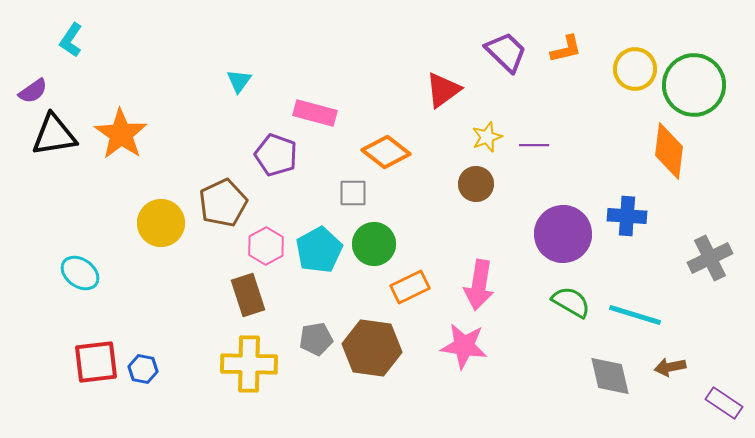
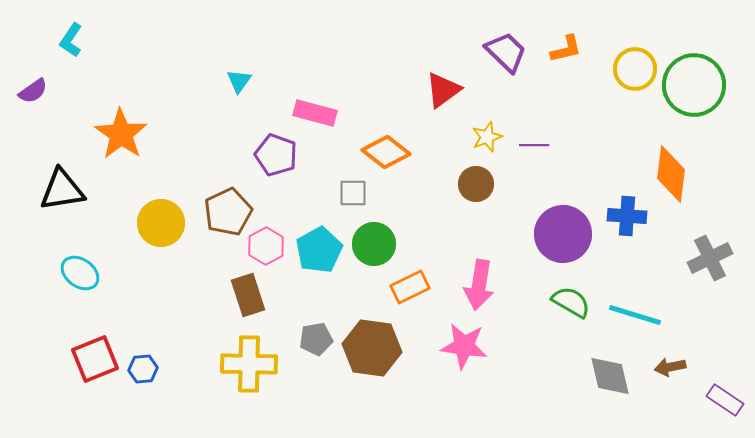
black triangle at (54, 135): moved 8 px right, 55 px down
orange diamond at (669, 151): moved 2 px right, 23 px down
brown pentagon at (223, 203): moved 5 px right, 9 px down
red square at (96, 362): moved 1 px left, 3 px up; rotated 15 degrees counterclockwise
blue hexagon at (143, 369): rotated 16 degrees counterclockwise
purple rectangle at (724, 403): moved 1 px right, 3 px up
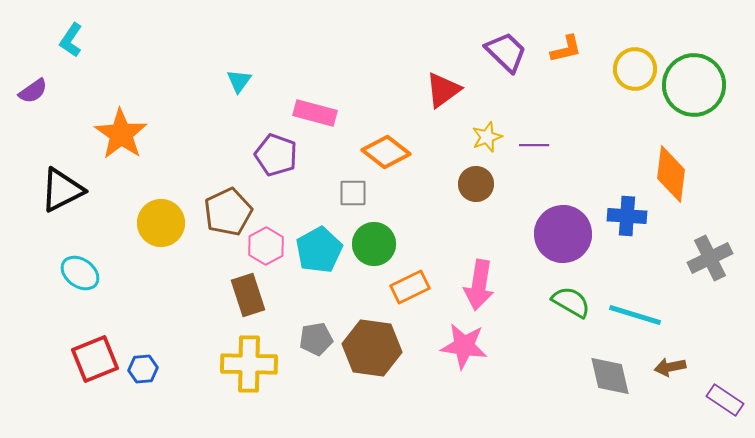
black triangle at (62, 190): rotated 18 degrees counterclockwise
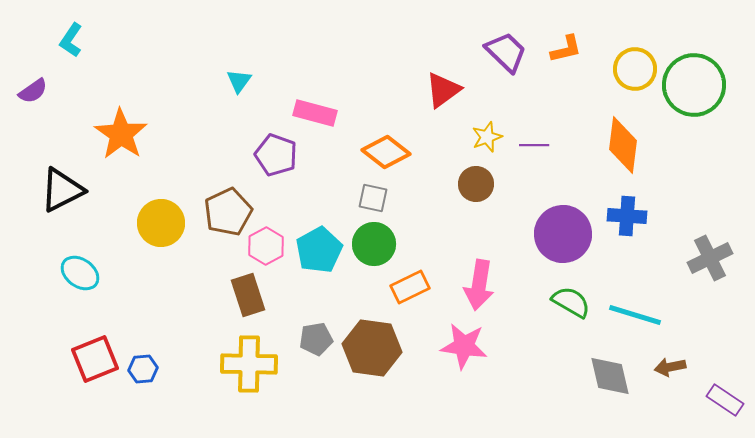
orange diamond at (671, 174): moved 48 px left, 29 px up
gray square at (353, 193): moved 20 px right, 5 px down; rotated 12 degrees clockwise
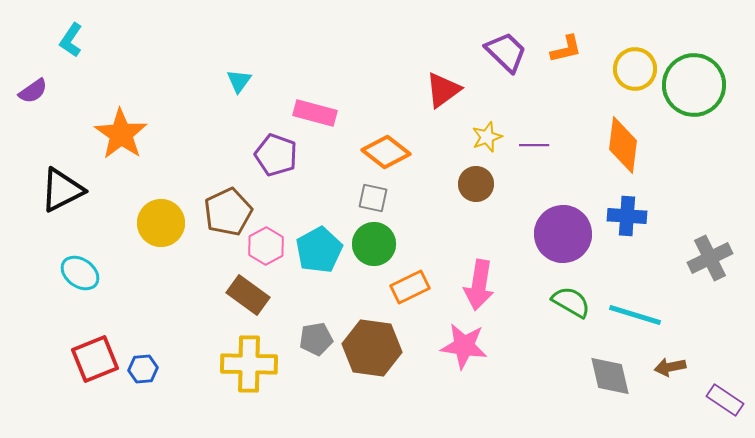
brown rectangle at (248, 295): rotated 36 degrees counterclockwise
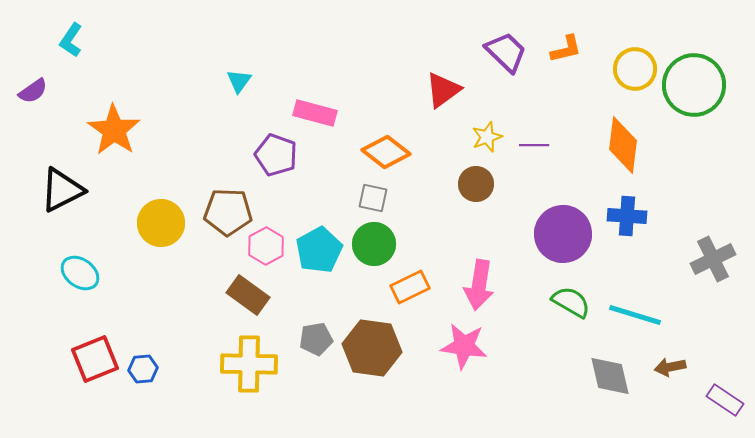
orange star at (121, 134): moved 7 px left, 4 px up
brown pentagon at (228, 212): rotated 27 degrees clockwise
gray cross at (710, 258): moved 3 px right, 1 px down
